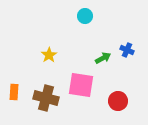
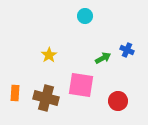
orange rectangle: moved 1 px right, 1 px down
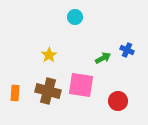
cyan circle: moved 10 px left, 1 px down
brown cross: moved 2 px right, 7 px up
